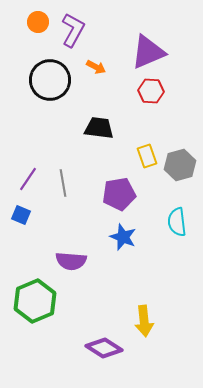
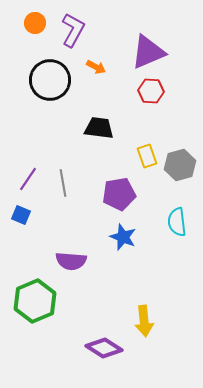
orange circle: moved 3 px left, 1 px down
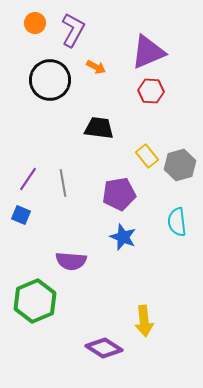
yellow rectangle: rotated 20 degrees counterclockwise
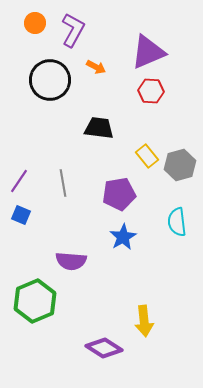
purple line: moved 9 px left, 2 px down
blue star: rotated 20 degrees clockwise
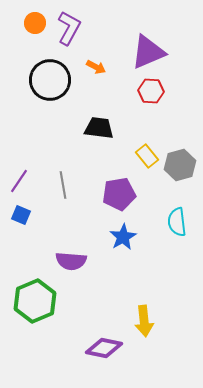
purple L-shape: moved 4 px left, 2 px up
gray line: moved 2 px down
purple diamond: rotated 21 degrees counterclockwise
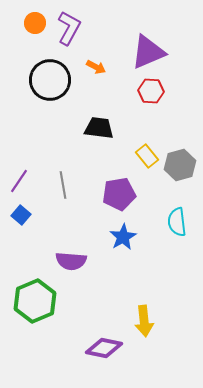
blue square: rotated 18 degrees clockwise
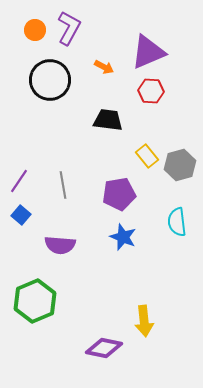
orange circle: moved 7 px down
orange arrow: moved 8 px right
black trapezoid: moved 9 px right, 8 px up
blue star: rotated 20 degrees counterclockwise
purple semicircle: moved 11 px left, 16 px up
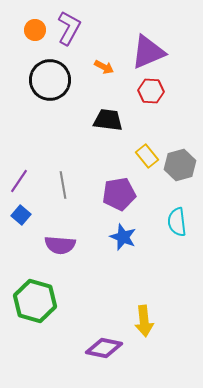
green hexagon: rotated 21 degrees counterclockwise
